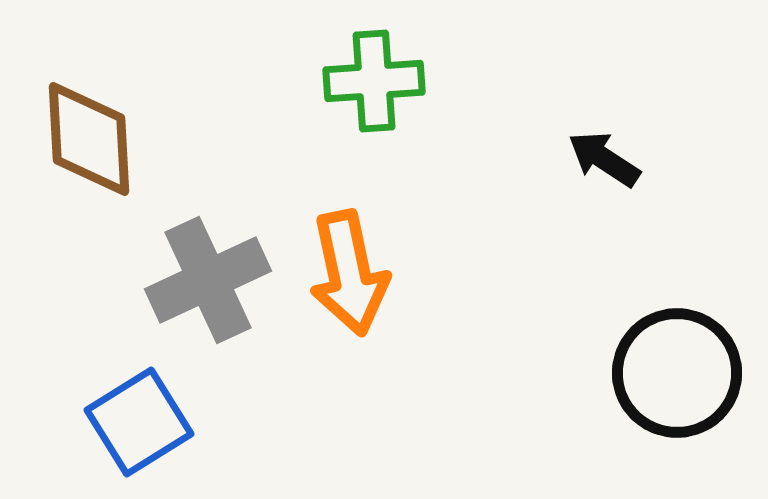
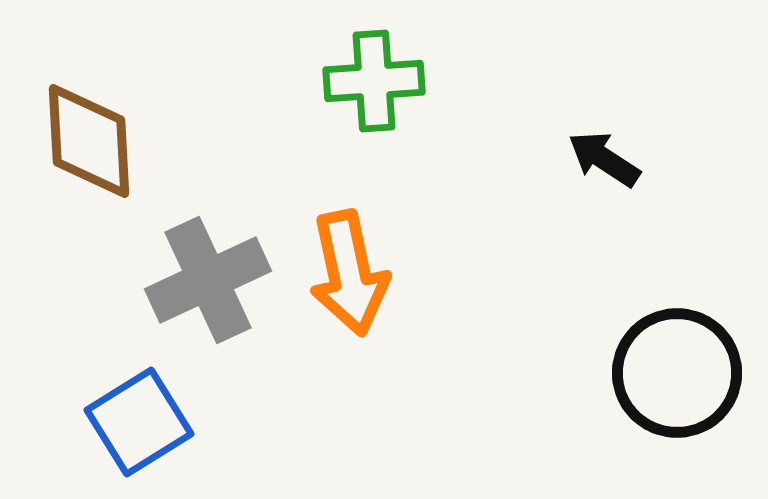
brown diamond: moved 2 px down
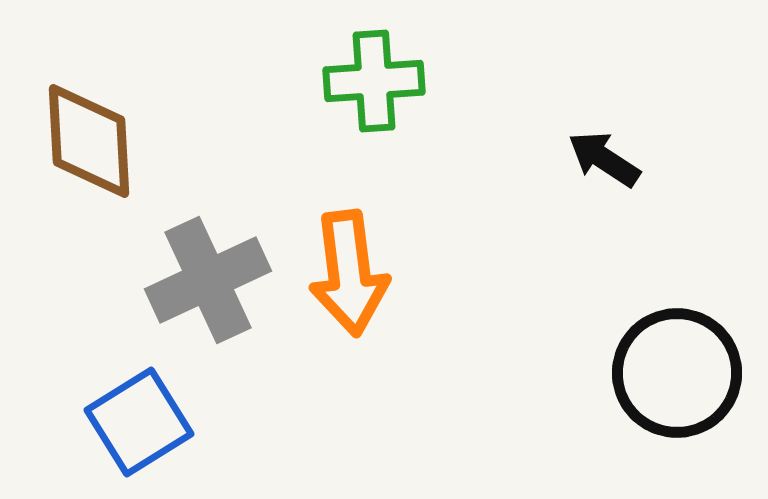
orange arrow: rotated 5 degrees clockwise
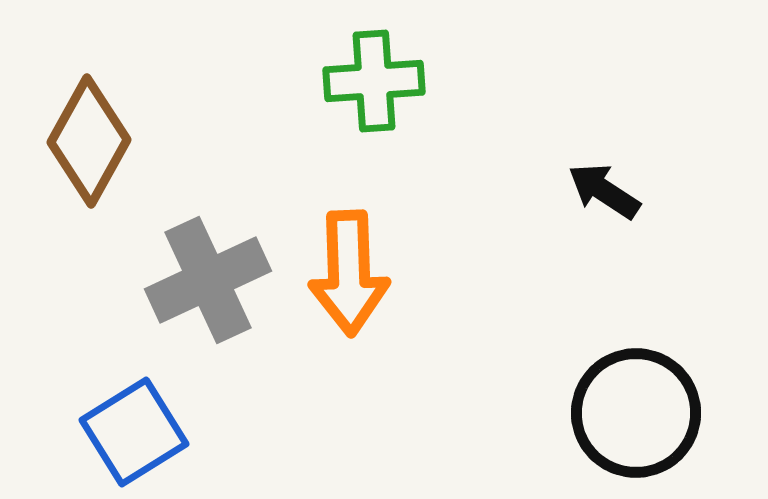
brown diamond: rotated 32 degrees clockwise
black arrow: moved 32 px down
orange arrow: rotated 5 degrees clockwise
black circle: moved 41 px left, 40 px down
blue square: moved 5 px left, 10 px down
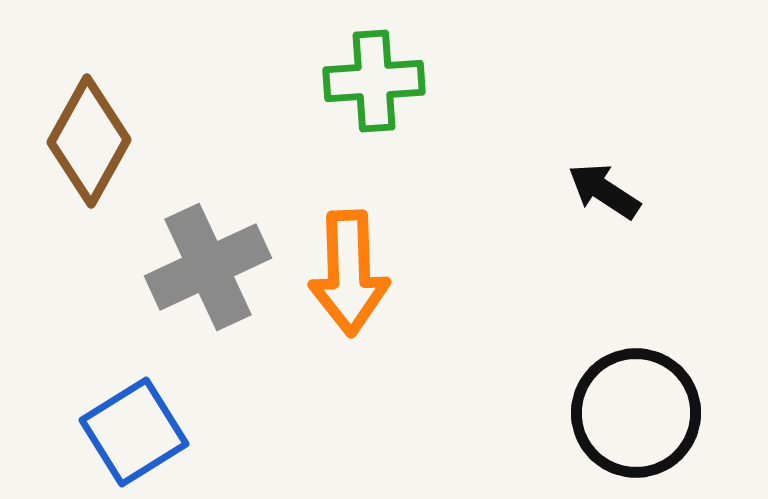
gray cross: moved 13 px up
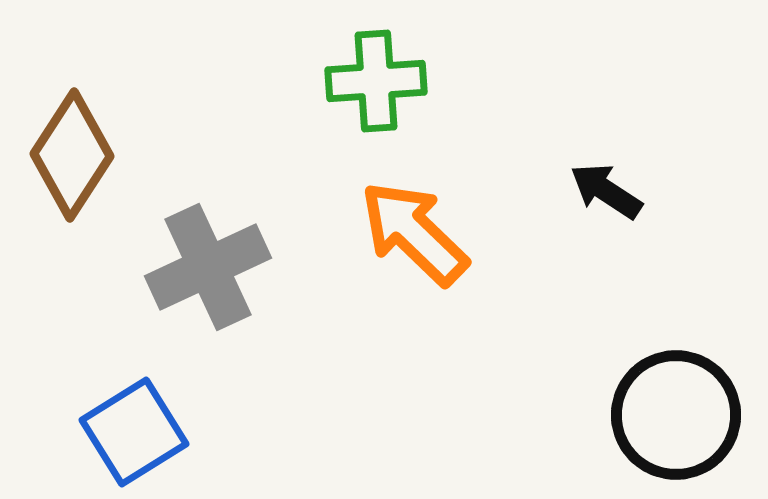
green cross: moved 2 px right
brown diamond: moved 17 px left, 14 px down; rotated 4 degrees clockwise
black arrow: moved 2 px right
orange arrow: moved 65 px right, 40 px up; rotated 136 degrees clockwise
black circle: moved 40 px right, 2 px down
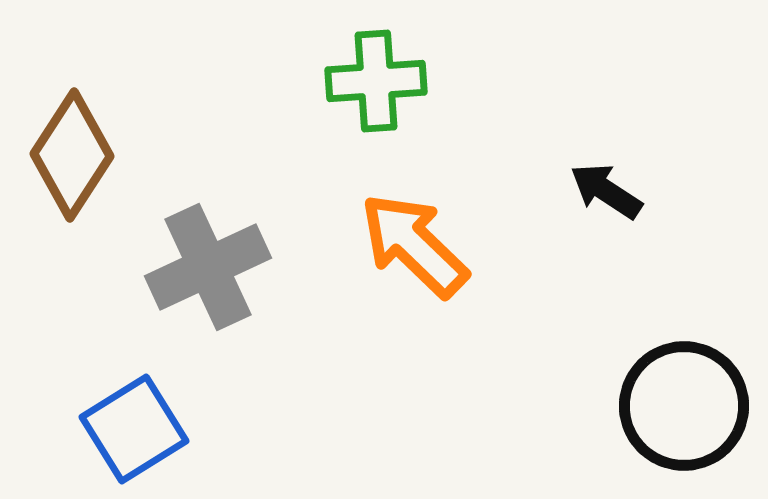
orange arrow: moved 12 px down
black circle: moved 8 px right, 9 px up
blue square: moved 3 px up
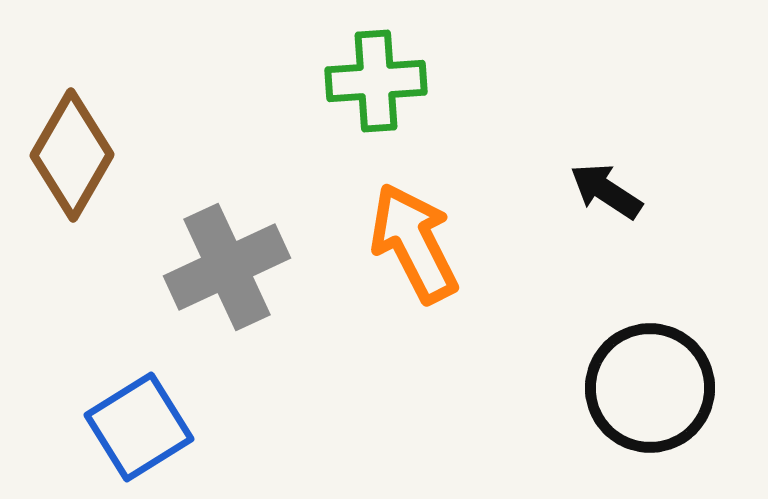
brown diamond: rotated 3 degrees counterclockwise
orange arrow: moved 2 px up; rotated 19 degrees clockwise
gray cross: moved 19 px right
black circle: moved 34 px left, 18 px up
blue square: moved 5 px right, 2 px up
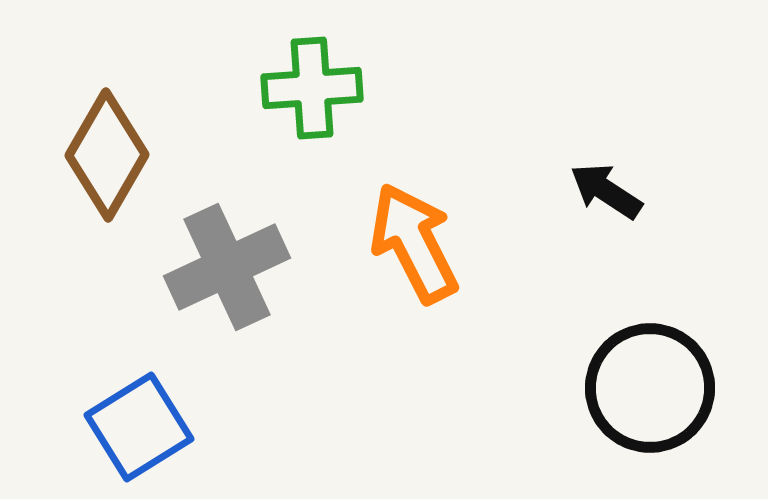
green cross: moved 64 px left, 7 px down
brown diamond: moved 35 px right
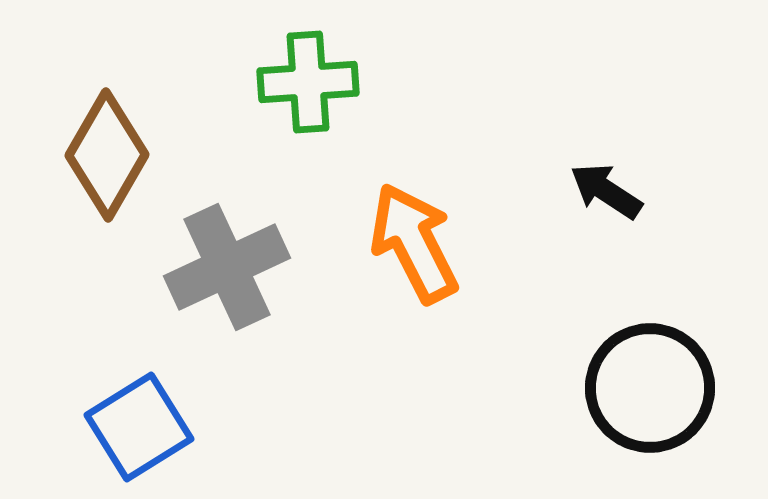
green cross: moved 4 px left, 6 px up
